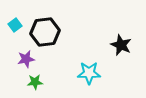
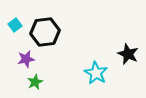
black star: moved 7 px right, 9 px down
cyan star: moved 7 px right; rotated 30 degrees clockwise
green star: rotated 21 degrees counterclockwise
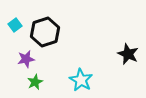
black hexagon: rotated 12 degrees counterclockwise
cyan star: moved 15 px left, 7 px down
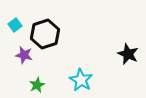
black hexagon: moved 2 px down
purple star: moved 2 px left, 4 px up; rotated 24 degrees clockwise
green star: moved 2 px right, 3 px down
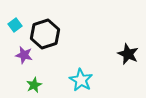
green star: moved 3 px left
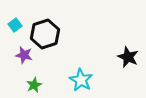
black star: moved 3 px down
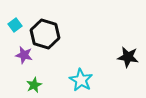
black hexagon: rotated 24 degrees counterclockwise
black star: rotated 15 degrees counterclockwise
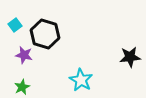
black star: moved 2 px right; rotated 15 degrees counterclockwise
green star: moved 12 px left, 2 px down
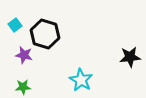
green star: moved 1 px right; rotated 21 degrees clockwise
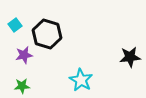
black hexagon: moved 2 px right
purple star: rotated 24 degrees counterclockwise
green star: moved 1 px left, 1 px up
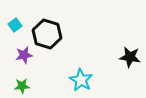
black star: rotated 15 degrees clockwise
